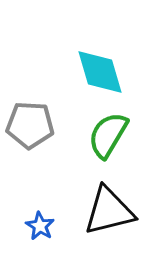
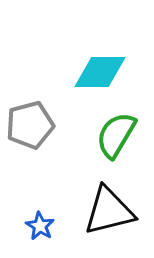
cyan diamond: rotated 74 degrees counterclockwise
gray pentagon: rotated 18 degrees counterclockwise
green semicircle: moved 8 px right
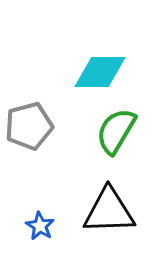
gray pentagon: moved 1 px left, 1 px down
green semicircle: moved 4 px up
black triangle: rotated 12 degrees clockwise
